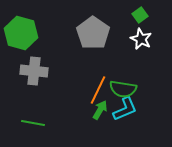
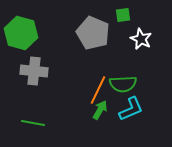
green square: moved 17 px left; rotated 28 degrees clockwise
gray pentagon: rotated 12 degrees counterclockwise
green semicircle: moved 5 px up; rotated 12 degrees counterclockwise
cyan L-shape: moved 6 px right
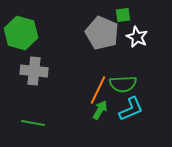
gray pentagon: moved 9 px right
white star: moved 4 px left, 2 px up
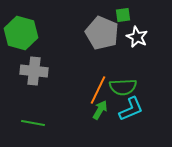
green semicircle: moved 3 px down
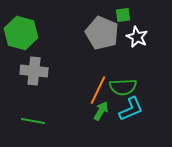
green arrow: moved 1 px right, 1 px down
green line: moved 2 px up
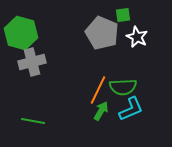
gray cross: moved 2 px left, 9 px up; rotated 20 degrees counterclockwise
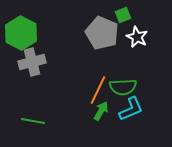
green square: rotated 14 degrees counterclockwise
green hexagon: rotated 12 degrees clockwise
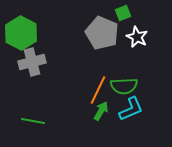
green square: moved 2 px up
green semicircle: moved 1 px right, 1 px up
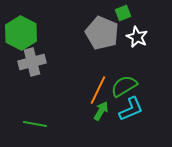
green semicircle: rotated 152 degrees clockwise
green line: moved 2 px right, 3 px down
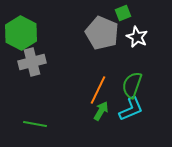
green semicircle: moved 8 px right, 1 px up; rotated 40 degrees counterclockwise
